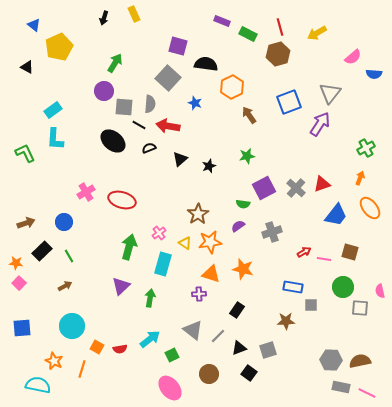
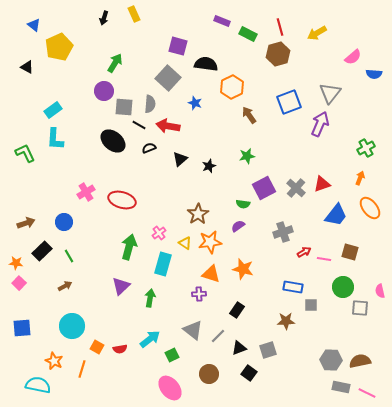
purple arrow at (320, 124): rotated 10 degrees counterclockwise
gray cross at (272, 232): moved 11 px right
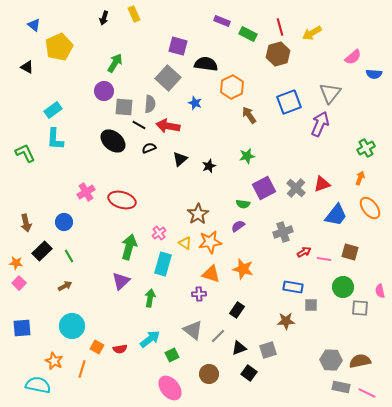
yellow arrow at (317, 33): moved 5 px left
brown arrow at (26, 223): rotated 96 degrees clockwise
purple triangle at (121, 286): moved 5 px up
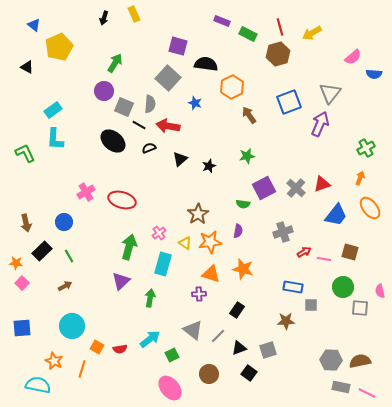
gray square at (124, 107): rotated 18 degrees clockwise
purple semicircle at (238, 226): moved 5 px down; rotated 136 degrees clockwise
pink square at (19, 283): moved 3 px right
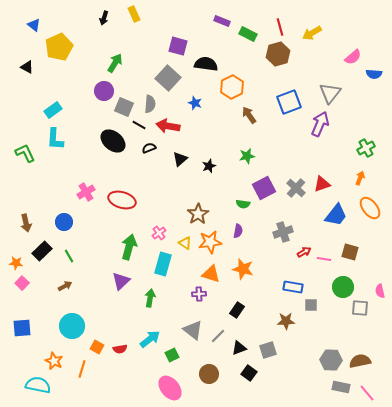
pink line at (367, 393): rotated 24 degrees clockwise
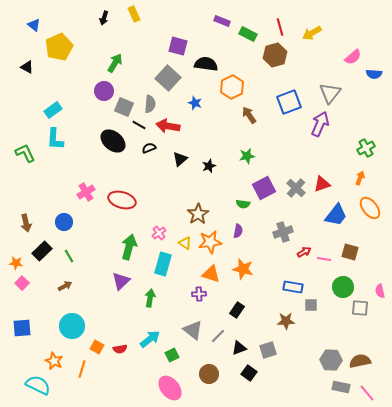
brown hexagon at (278, 54): moved 3 px left, 1 px down
cyan semicircle at (38, 385): rotated 15 degrees clockwise
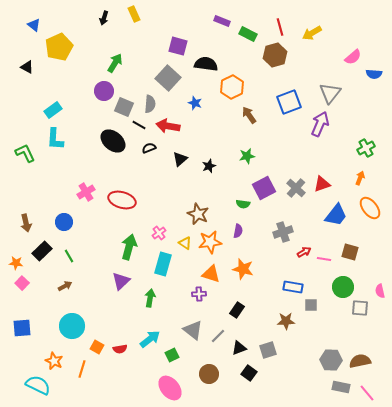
brown star at (198, 214): rotated 15 degrees counterclockwise
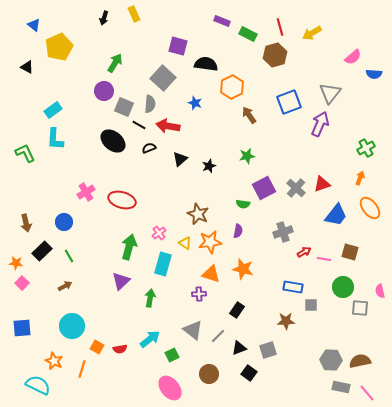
gray square at (168, 78): moved 5 px left
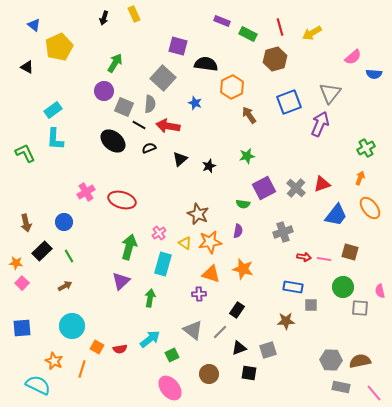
brown hexagon at (275, 55): moved 4 px down
red arrow at (304, 252): moved 5 px down; rotated 40 degrees clockwise
gray line at (218, 336): moved 2 px right, 4 px up
black square at (249, 373): rotated 28 degrees counterclockwise
pink line at (367, 393): moved 7 px right
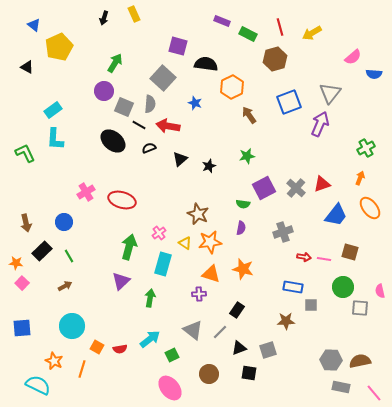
purple semicircle at (238, 231): moved 3 px right, 3 px up
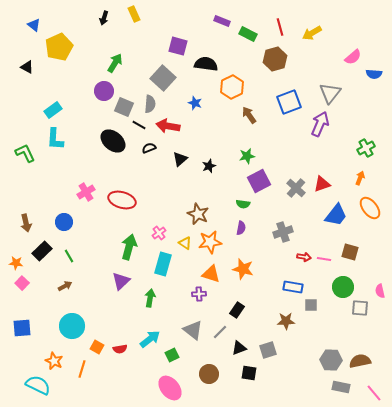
purple square at (264, 188): moved 5 px left, 7 px up
